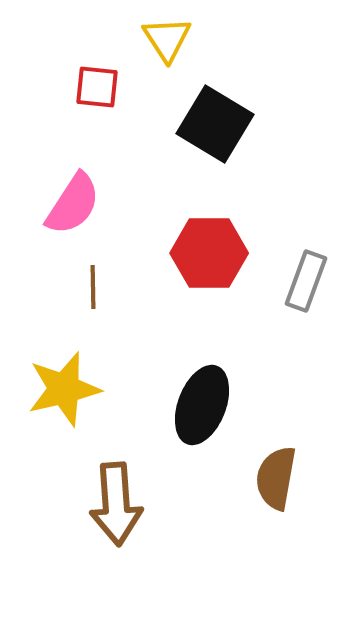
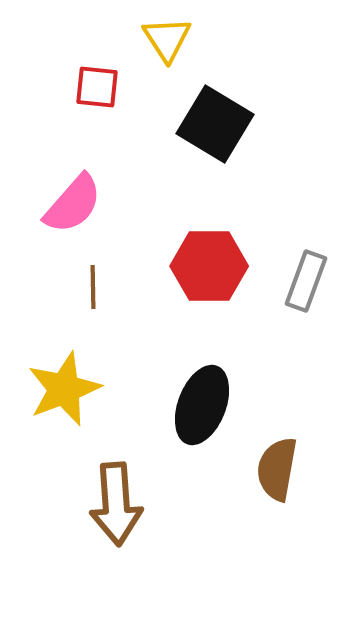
pink semicircle: rotated 8 degrees clockwise
red hexagon: moved 13 px down
yellow star: rotated 8 degrees counterclockwise
brown semicircle: moved 1 px right, 9 px up
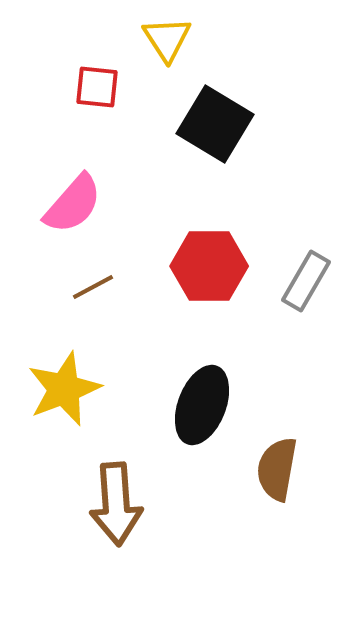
gray rectangle: rotated 10 degrees clockwise
brown line: rotated 63 degrees clockwise
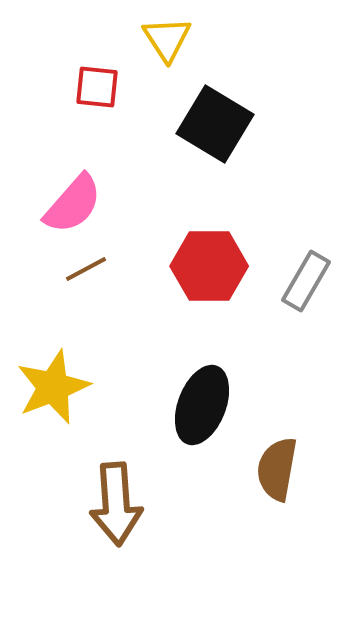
brown line: moved 7 px left, 18 px up
yellow star: moved 11 px left, 2 px up
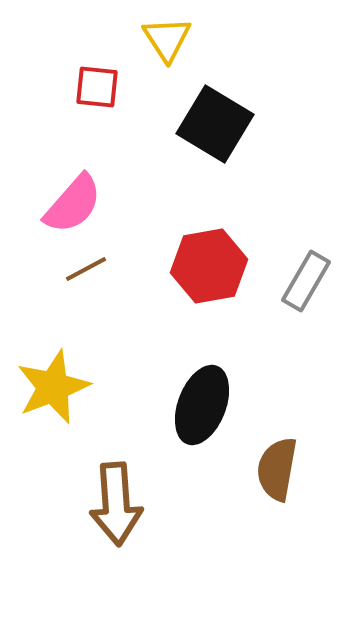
red hexagon: rotated 10 degrees counterclockwise
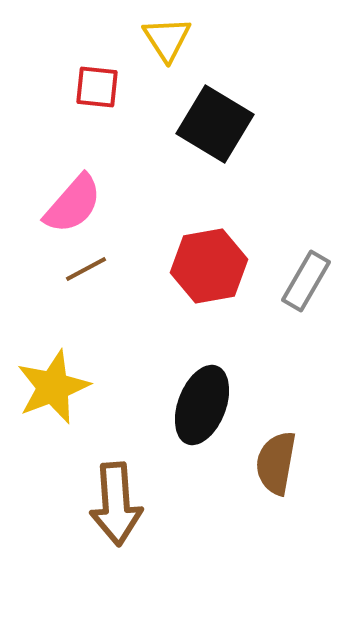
brown semicircle: moved 1 px left, 6 px up
